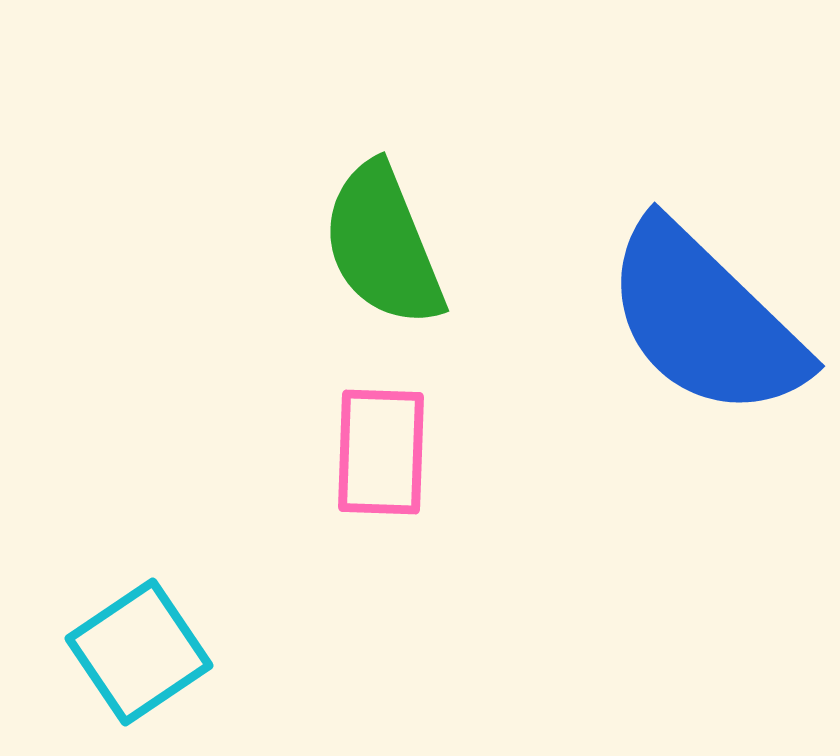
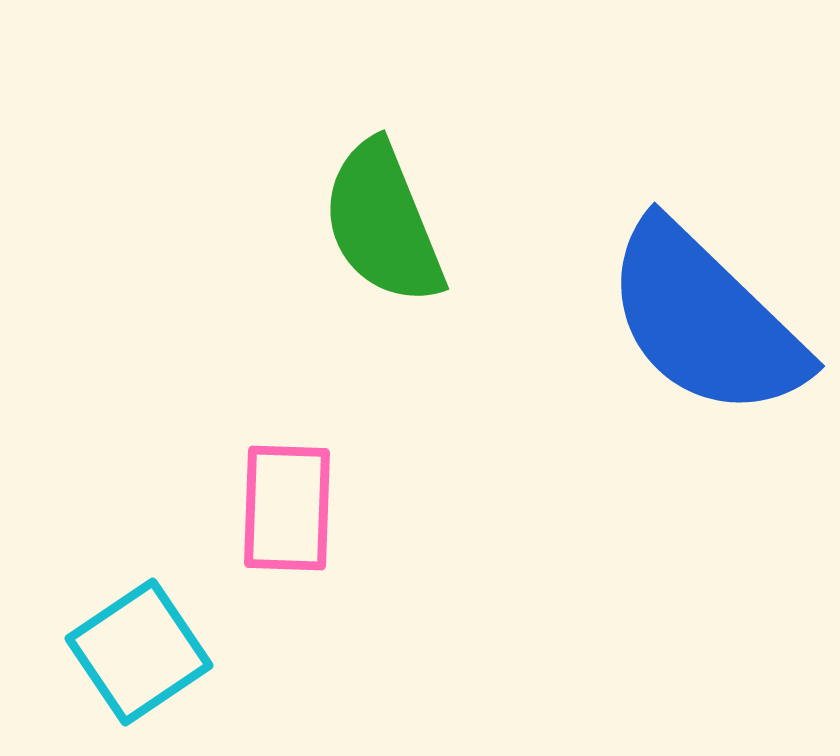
green semicircle: moved 22 px up
pink rectangle: moved 94 px left, 56 px down
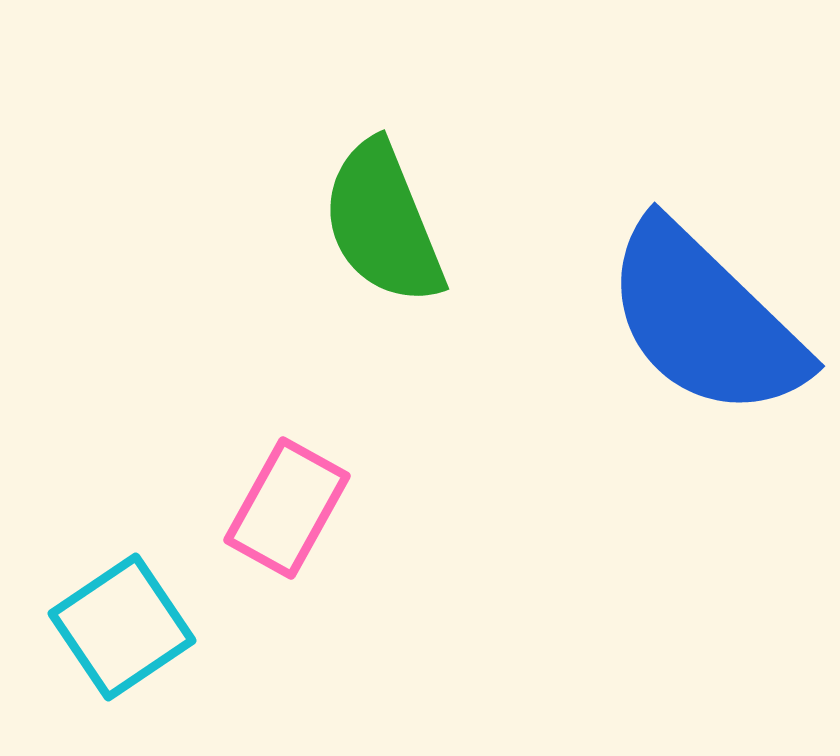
pink rectangle: rotated 27 degrees clockwise
cyan square: moved 17 px left, 25 px up
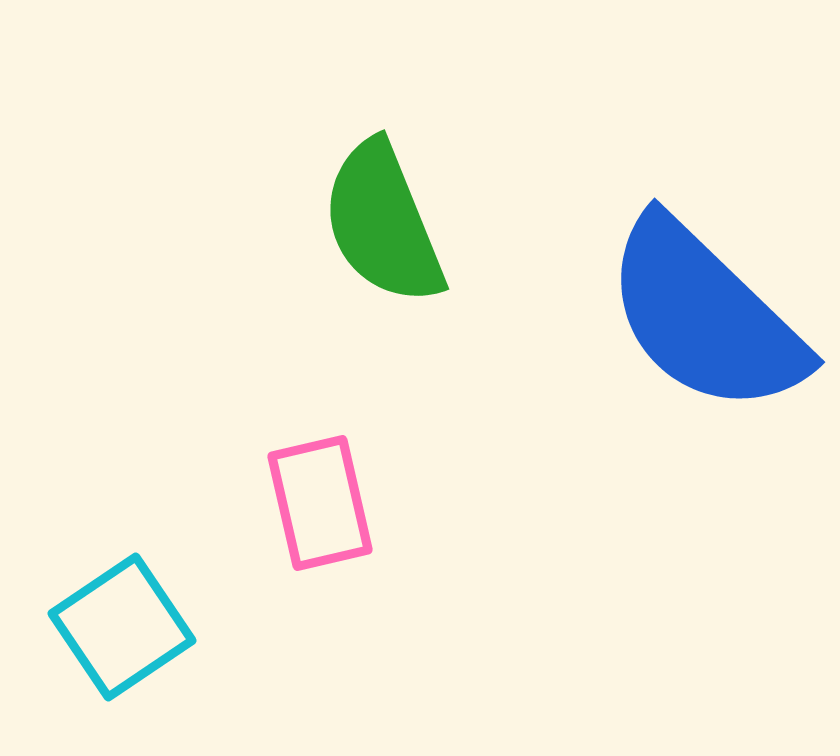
blue semicircle: moved 4 px up
pink rectangle: moved 33 px right, 5 px up; rotated 42 degrees counterclockwise
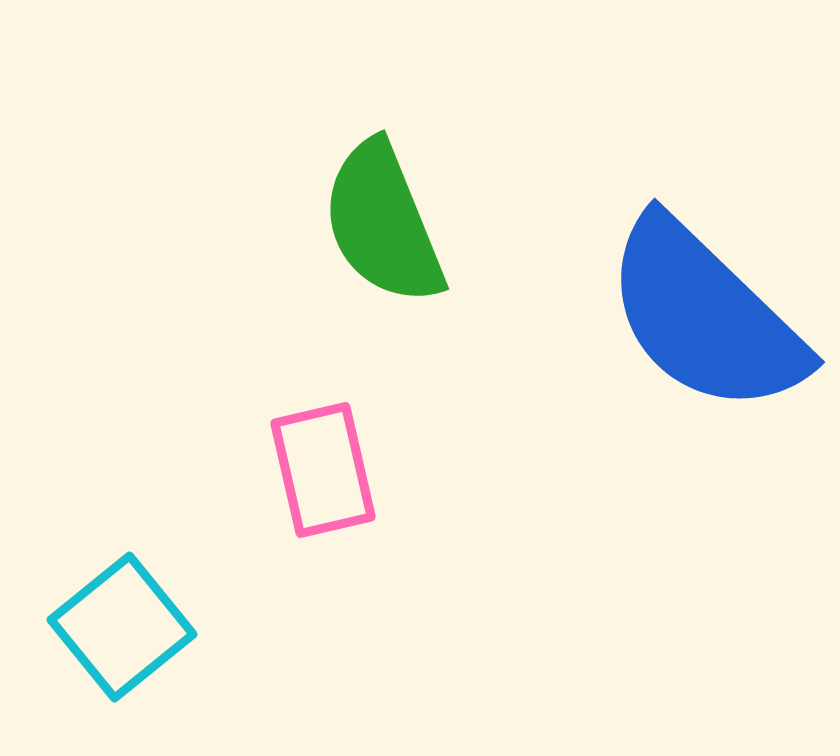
pink rectangle: moved 3 px right, 33 px up
cyan square: rotated 5 degrees counterclockwise
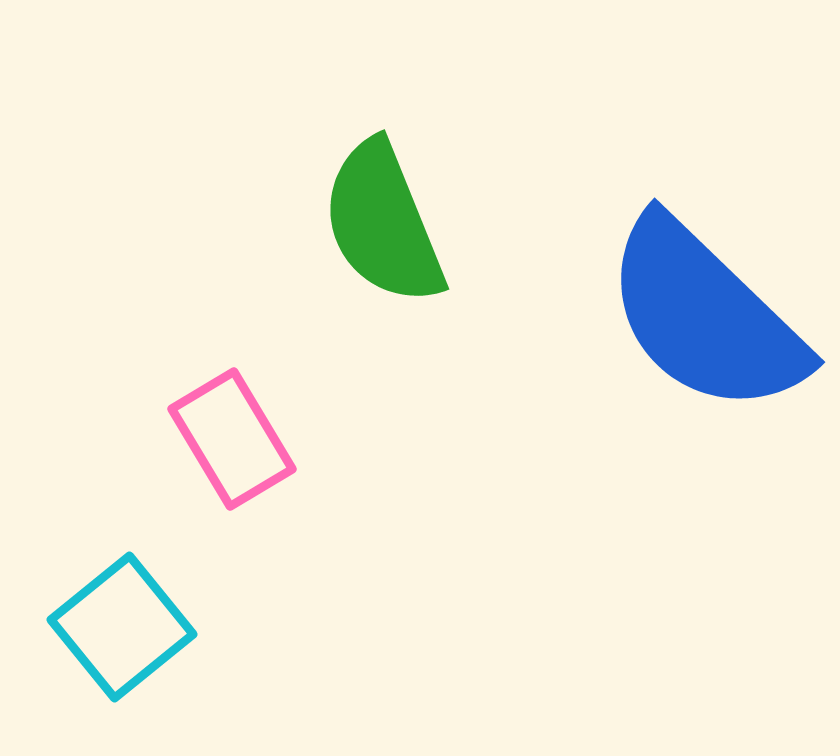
pink rectangle: moved 91 px left, 31 px up; rotated 18 degrees counterclockwise
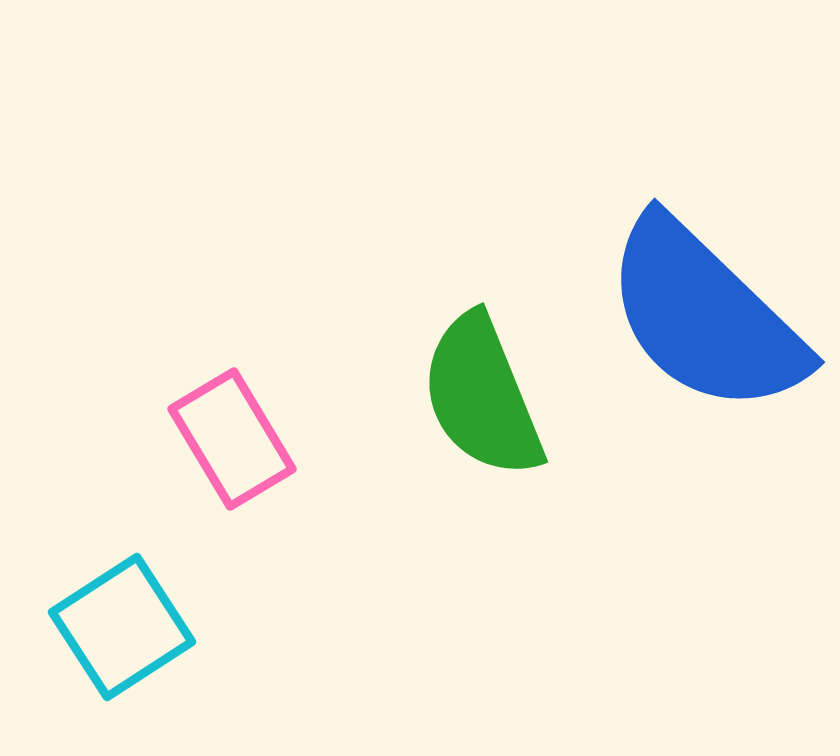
green semicircle: moved 99 px right, 173 px down
cyan square: rotated 6 degrees clockwise
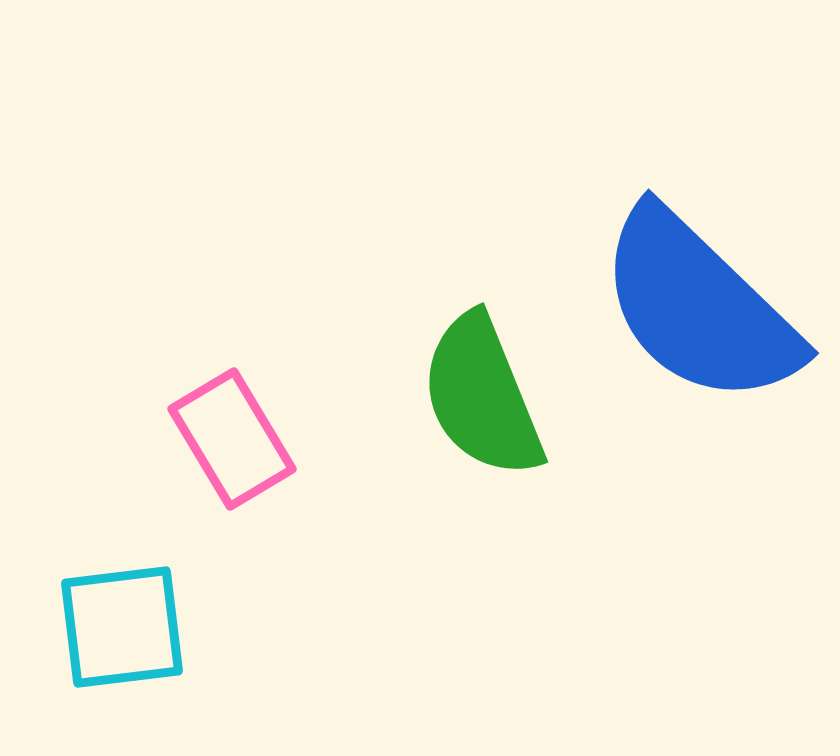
blue semicircle: moved 6 px left, 9 px up
cyan square: rotated 26 degrees clockwise
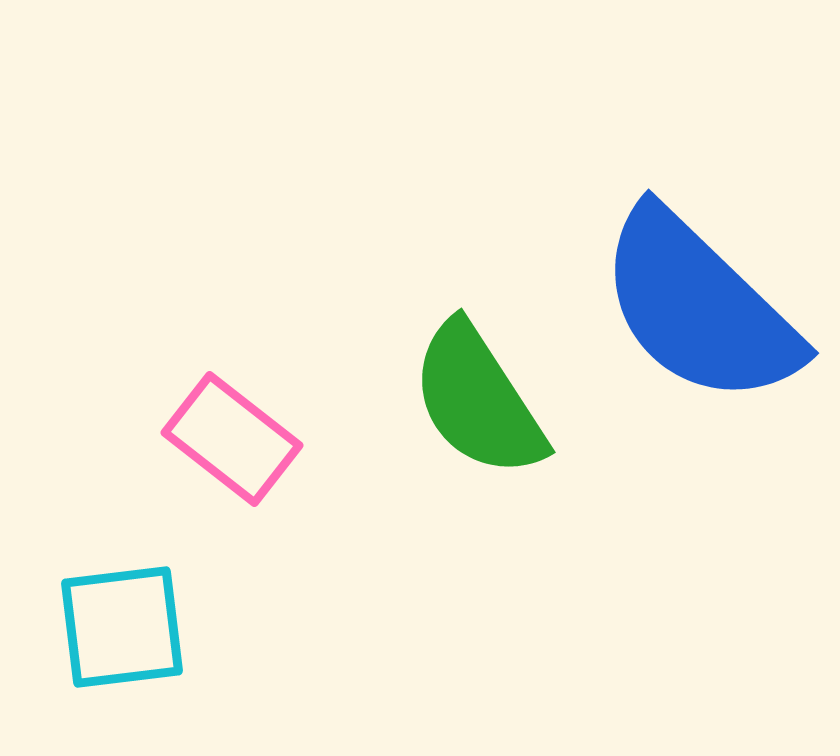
green semicircle: moved 4 px left, 4 px down; rotated 11 degrees counterclockwise
pink rectangle: rotated 21 degrees counterclockwise
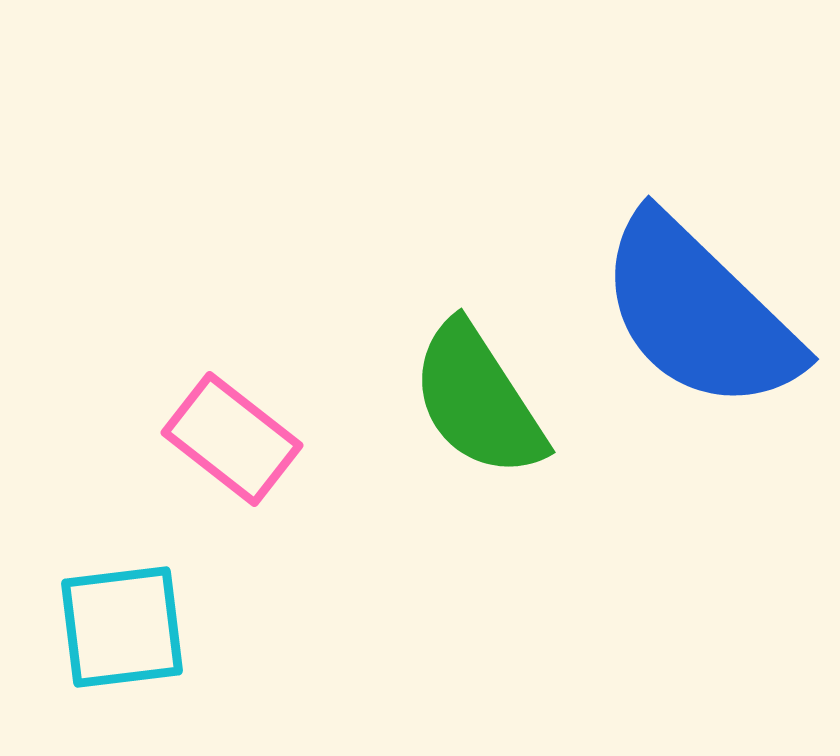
blue semicircle: moved 6 px down
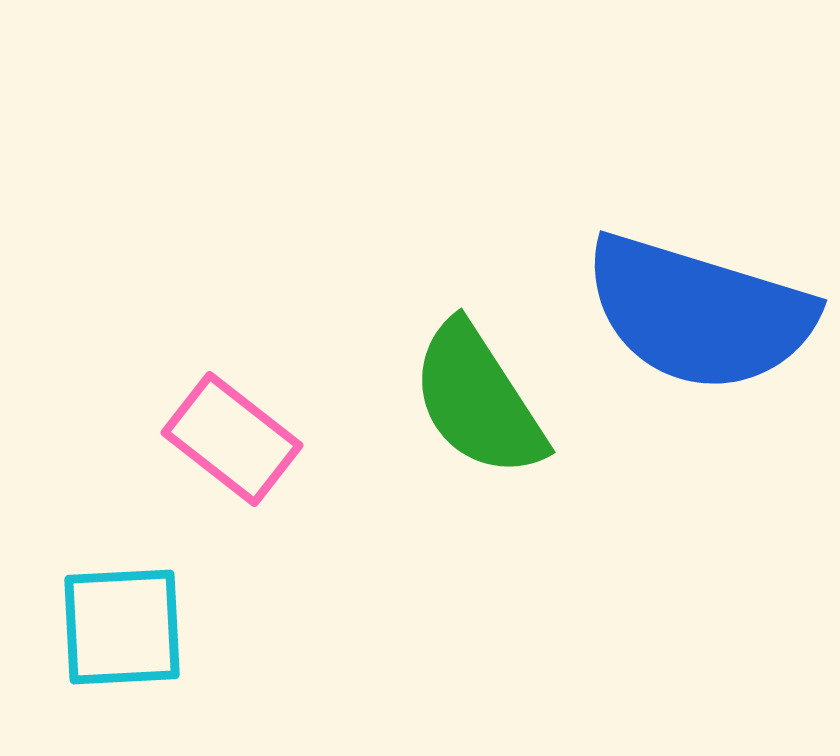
blue semicircle: rotated 27 degrees counterclockwise
cyan square: rotated 4 degrees clockwise
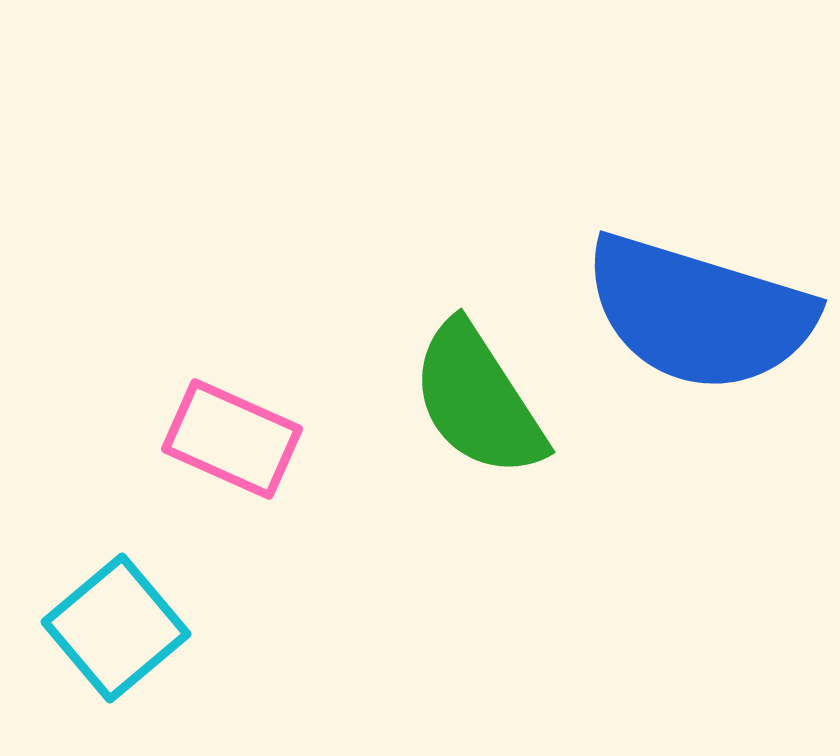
pink rectangle: rotated 14 degrees counterclockwise
cyan square: moved 6 px left, 1 px down; rotated 37 degrees counterclockwise
